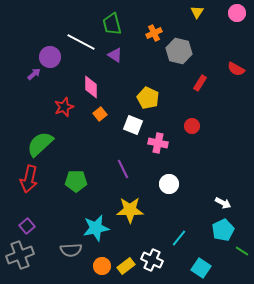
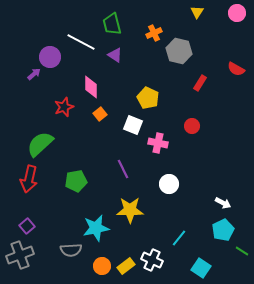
green pentagon: rotated 10 degrees counterclockwise
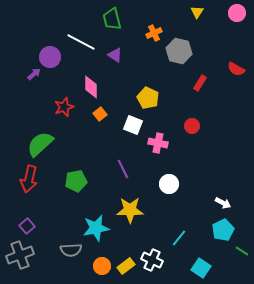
green trapezoid: moved 5 px up
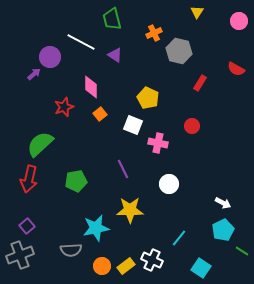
pink circle: moved 2 px right, 8 px down
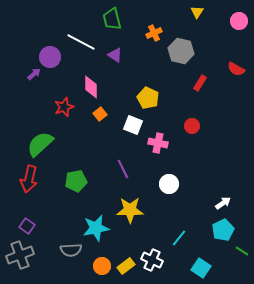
gray hexagon: moved 2 px right
white arrow: rotated 63 degrees counterclockwise
purple square: rotated 14 degrees counterclockwise
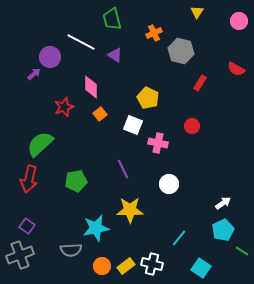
white cross: moved 4 px down; rotated 10 degrees counterclockwise
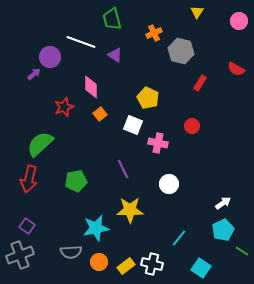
white line: rotated 8 degrees counterclockwise
gray semicircle: moved 2 px down
orange circle: moved 3 px left, 4 px up
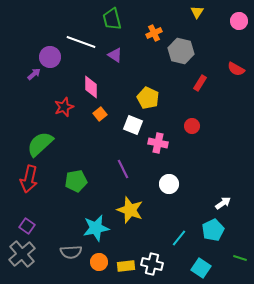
yellow star: rotated 20 degrees clockwise
cyan pentagon: moved 10 px left
green line: moved 2 px left, 7 px down; rotated 16 degrees counterclockwise
gray cross: moved 2 px right, 1 px up; rotated 20 degrees counterclockwise
yellow rectangle: rotated 30 degrees clockwise
